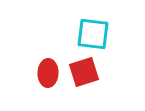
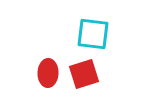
red square: moved 2 px down
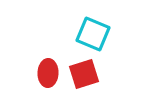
cyan square: rotated 16 degrees clockwise
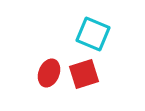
red ellipse: moved 1 px right; rotated 20 degrees clockwise
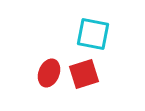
cyan square: rotated 12 degrees counterclockwise
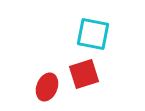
red ellipse: moved 2 px left, 14 px down
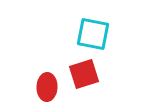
red ellipse: rotated 20 degrees counterclockwise
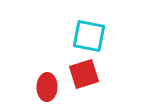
cyan square: moved 4 px left, 2 px down
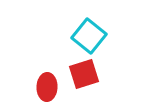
cyan square: rotated 28 degrees clockwise
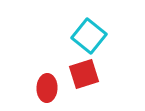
red ellipse: moved 1 px down
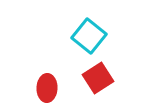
red square: moved 14 px right, 4 px down; rotated 16 degrees counterclockwise
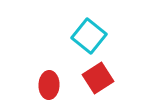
red ellipse: moved 2 px right, 3 px up
